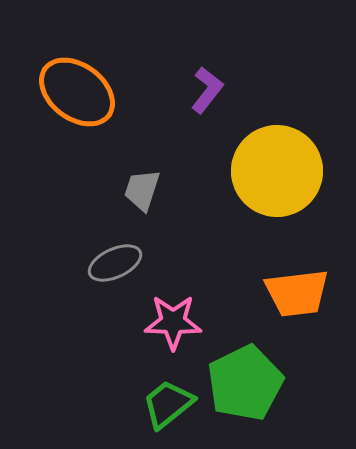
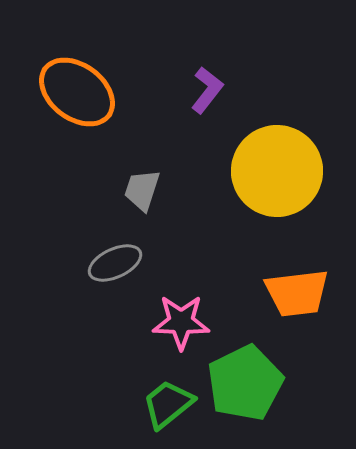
pink star: moved 8 px right
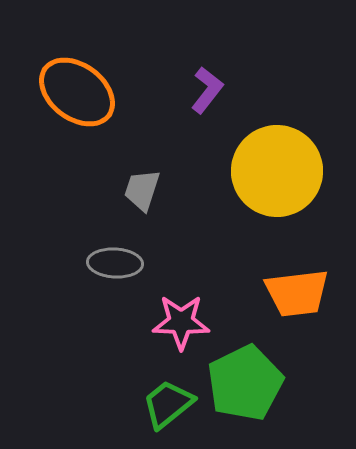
gray ellipse: rotated 28 degrees clockwise
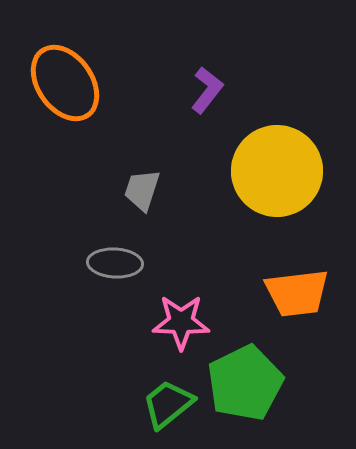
orange ellipse: moved 12 px left, 9 px up; rotated 18 degrees clockwise
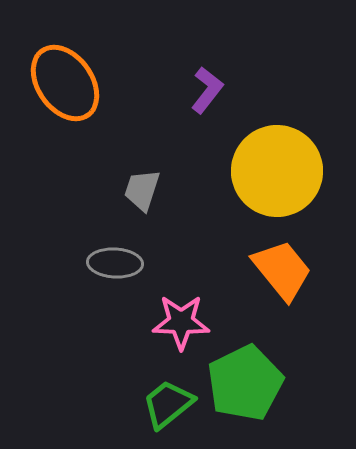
orange trapezoid: moved 15 px left, 23 px up; rotated 122 degrees counterclockwise
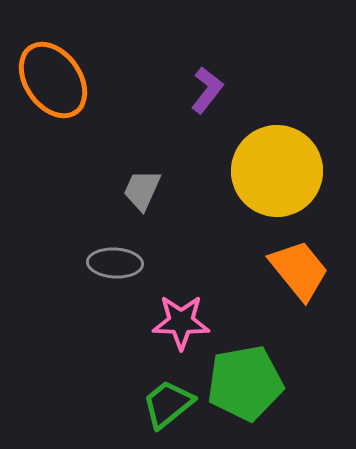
orange ellipse: moved 12 px left, 3 px up
gray trapezoid: rotated 6 degrees clockwise
orange trapezoid: moved 17 px right
green pentagon: rotated 16 degrees clockwise
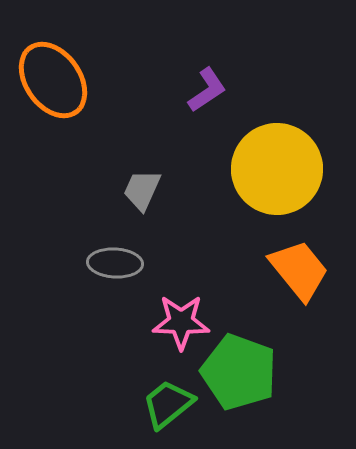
purple L-shape: rotated 18 degrees clockwise
yellow circle: moved 2 px up
green pentagon: moved 6 px left, 11 px up; rotated 30 degrees clockwise
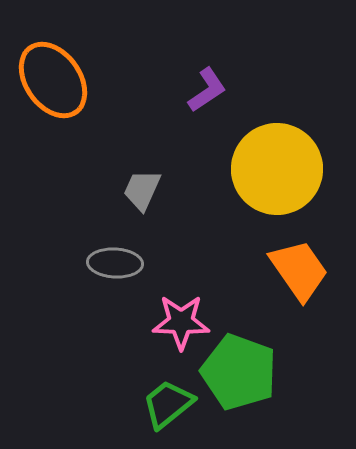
orange trapezoid: rotated 4 degrees clockwise
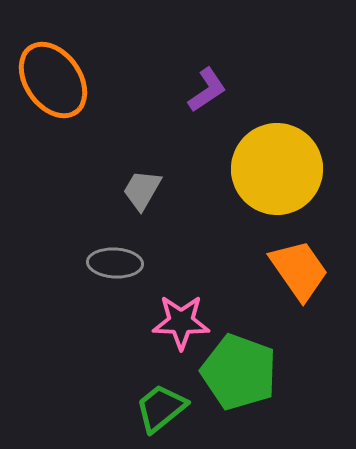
gray trapezoid: rotated 6 degrees clockwise
green trapezoid: moved 7 px left, 4 px down
